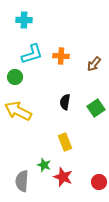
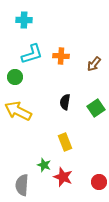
gray semicircle: moved 4 px down
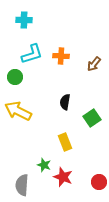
green square: moved 4 px left, 10 px down
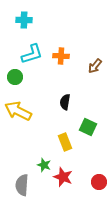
brown arrow: moved 1 px right, 2 px down
green square: moved 4 px left, 9 px down; rotated 30 degrees counterclockwise
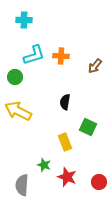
cyan L-shape: moved 2 px right, 1 px down
red star: moved 4 px right
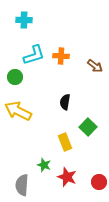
brown arrow: rotated 91 degrees counterclockwise
green square: rotated 18 degrees clockwise
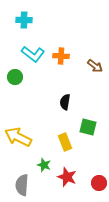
cyan L-shape: moved 1 px left, 1 px up; rotated 55 degrees clockwise
yellow arrow: moved 26 px down
green square: rotated 30 degrees counterclockwise
red circle: moved 1 px down
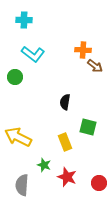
orange cross: moved 22 px right, 6 px up
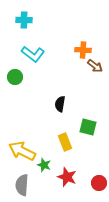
black semicircle: moved 5 px left, 2 px down
yellow arrow: moved 4 px right, 14 px down
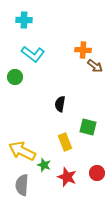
red circle: moved 2 px left, 10 px up
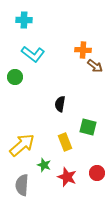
yellow arrow: moved 6 px up; rotated 112 degrees clockwise
